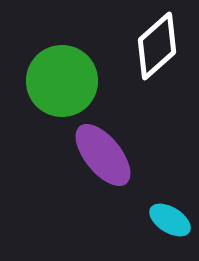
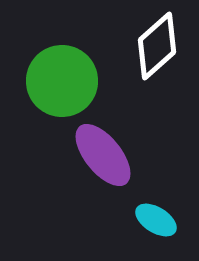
cyan ellipse: moved 14 px left
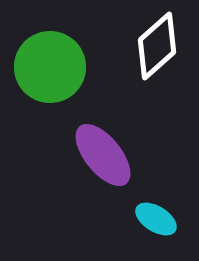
green circle: moved 12 px left, 14 px up
cyan ellipse: moved 1 px up
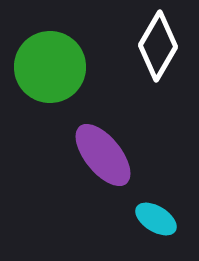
white diamond: moved 1 px right; rotated 18 degrees counterclockwise
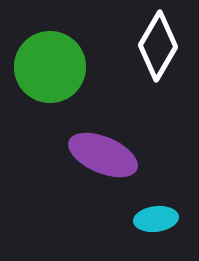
purple ellipse: rotated 28 degrees counterclockwise
cyan ellipse: rotated 39 degrees counterclockwise
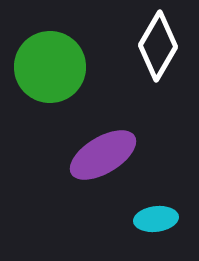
purple ellipse: rotated 54 degrees counterclockwise
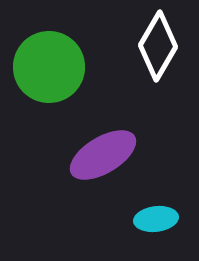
green circle: moved 1 px left
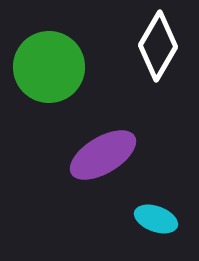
cyan ellipse: rotated 27 degrees clockwise
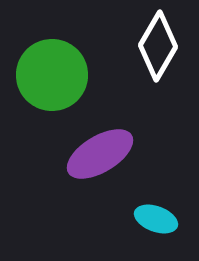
green circle: moved 3 px right, 8 px down
purple ellipse: moved 3 px left, 1 px up
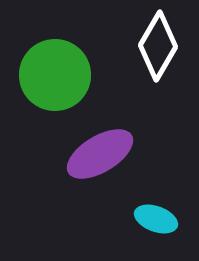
green circle: moved 3 px right
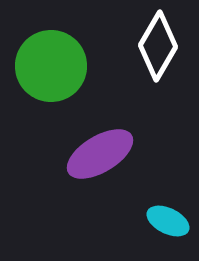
green circle: moved 4 px left, 9 px up
cyan ellipse: moved 12 px right, 2 px down; rotated 6 degrees clockwise
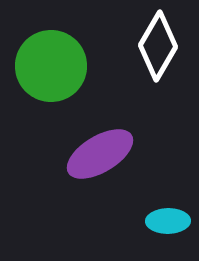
cyan ellipse: rotated 27 degrees counterclockwise
